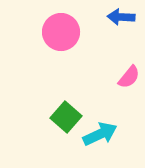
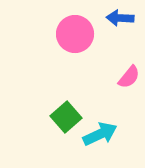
blue arrow: moved 1 px left, 1 px down
pink circle: moved 14 px right, 2 px down
green square: rotated 8 degrees clockwise
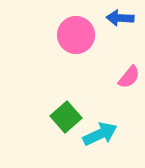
pink circle: moved 1 px right, 1 px down
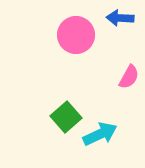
pink semicircle: rotated 10 degrees counterclockwise
